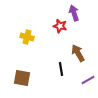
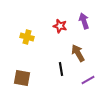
purple arrow: moved 10 px right, 8 px down
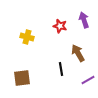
purple arrow: moved 1 px up
brown square: rotated 18 degrees counterclockwise
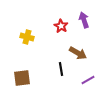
red star: moved 1 px right; rotated 16 degrees clockwise
brown arrow: rotated 150 degrees clockwise
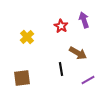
yellow cross: rotated 32 degrees clockwise
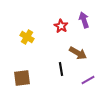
yellow cross: rotated 16 degrees counterclockwise
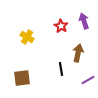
purple arrow: moved 1 px down
brown arrow: rotated 108 degrees counterclockwise
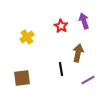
yellow cross: rotated 24 degrees clockwise
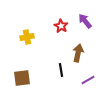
purple arrow: moved 1 px right; rotated 21 degrees counterclockwise
yellow cross: rotated 24 degrees clockwise
black line: moved 1 px down
